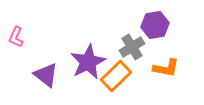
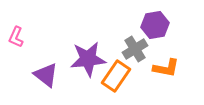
gray cross: moved 3 px right, 2 px down
purple star: moved 3 px up; rotated 21 degrees clockwise
orange rectangle: rotated 12 degrees counterclockwise
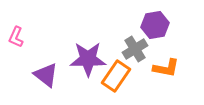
purple star: rotated 6 degrees clockwise
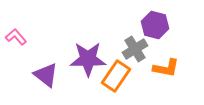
purple hexagon: rotated 24 degrees clockwise
pink L-shape: rotated 115 degrees clockwise
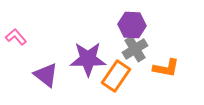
purple hexagon: moved 23 px left; rotated 12 degrees counterclockwise
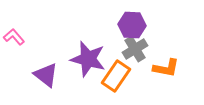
pink L-shape: moved 2 px left
purple star: rotated 15 degrees clockwise
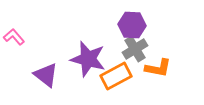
orange L-shape: moved 8 px left
orange rectangle: rotated 28 degrees clockwise
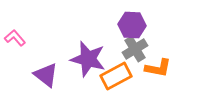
pink L-shape: moved 1 px right, 1 px down
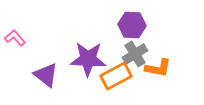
gray cross: moved 5 px down
purple star: rotated 12 degrees counterclockwise
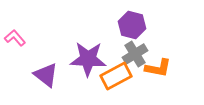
purple hexagon: rotated 12 degrees clockwise
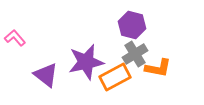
purple star: moved 2 px left, 3 px down; rotated 15 degrees counterclockwise
orange rectangle: moved 1 px left, 1 px down
